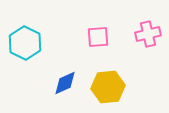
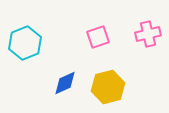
pink square: rotated 15 degrees counterclockwise
cyan hexagon: rotated 12 degrees clockwise
yellow hexagon: rotated 8 degrees counterclockwise
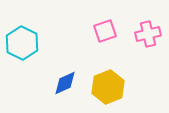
pink square: moved 7 px right, 6 px up
cyan hexagon: moved 3 px left; rotated 12 degrees counterclockwise
yellow hexagon: rotated 8 degrees counterclockwise
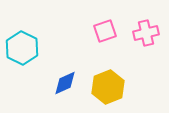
pink cross: moved 2 px left, 1 px up
cyan hexagon: moved 5 px down
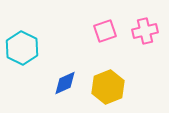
pink cross: moved 1 px left, 2 px up
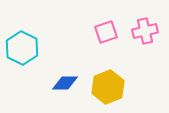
pink square: moved 1 px right, 1 px down
blue diamond: rotated 24 degrees clockwise
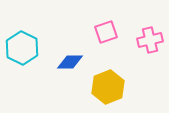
pink cross: moved 5 px right, 9 px down
blue diamond: moved 5 px right, 21 px up
